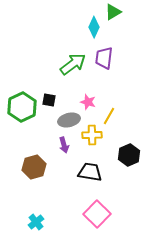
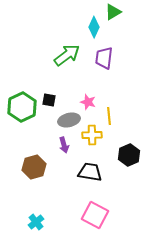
green arrow: moved 6 px left, 9 px up
yellow line: rotated 36 degrees counterclockwise
pink square: moved 2 px left, 1 px down; rotated 16 degrees counterclockwise
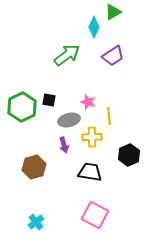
purple trapezoid: moved 9 px right, 2 px up; rotated 130 degrees counterclockwise
yellow cross: moved 2 px down
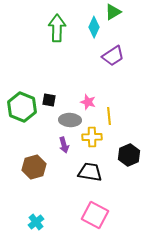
green arrow: moved 10 px left, 27 px up; rotated 52 degrees counterclockwise
green hexagon: rotated 12 degrees counterclockwise
gray ellipse: moved 1 px right; rotated 15 degrees clockwise
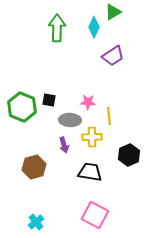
pink star: rotated 14 degrees counterclockwise
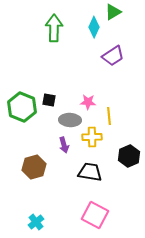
green arrow: moved 3 px left
black hexagon: moved 1 px down
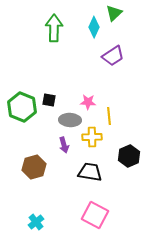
green triangle: moved 1 px right, 1 px down; rotated 12 degrees counterclockwise
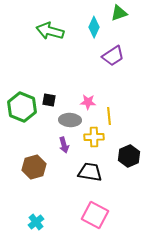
green triangle: moved 5 px right; rotated 24 degrees clockwise
green arrow: moved 4 px left, 3 px down; rotated 76 degrees counterclockwise
yellow cross: moved 2 px right
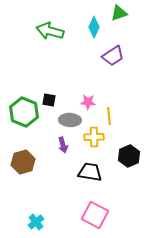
green hexagon: moved 2 px right, 5 px down
purple arrow: moved 1 px left
brown hexagon: moved 11 px left, 5 px up
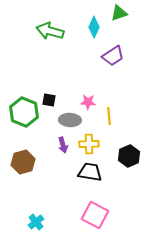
yellow cross: moved 5 px left, 7 px down
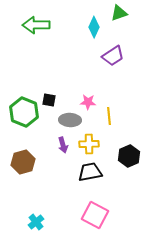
green arrow: moved 14 px left, 6 px up; rotated 16 degrees counterclockwise
black trapezoid: rotated 20 degrees counterclockwise
